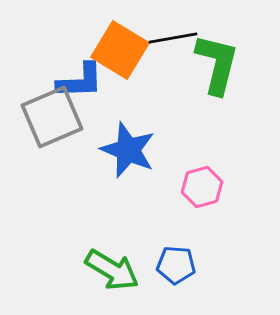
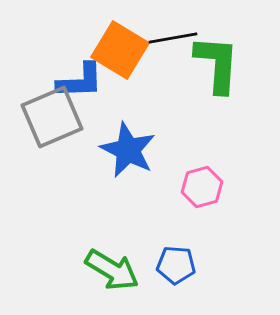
green L-shape: rotated 10 degrees counterclockwise
blue star: rotated 4 degrees clockwise
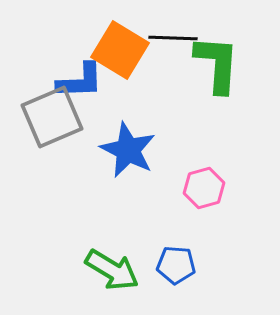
black line: rotated 12 degrees clockwise
pink hexagon: moved 2 px right, 1 px down
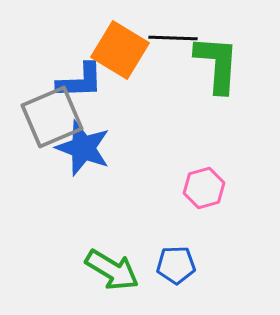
blue star: moved 45 px left, 2 px up; rotated 6 degrees counterclockwise
blue pentagon: rotated 6 degrees counterclockwise
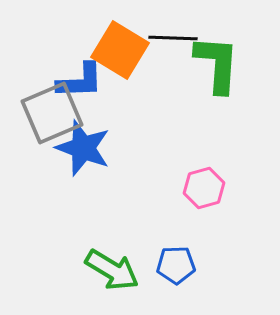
gray square: moved 4 px up
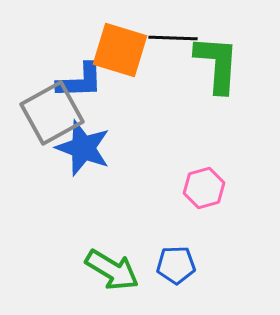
orange square: rotated 14 degrees counterclockwise
gray square: rotated 6 degrees counterclockwise
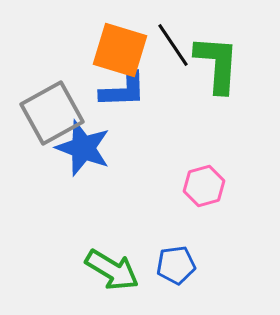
black line: moved 7 px down; rotated 54 degrees clockwise
blue L-shape: moved 43 px right, 9 px down
pink hexagon: moved 2 px up
blue pentagon: rotated 6 degrees counterclockwise
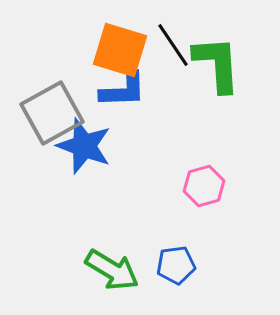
green L-shape: rotated 8 degrees counterclockwise
blue star: moved 1 px right, 2 px up
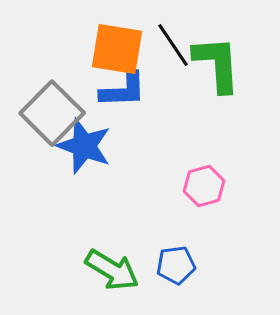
orange square: moved 3 px left, 1 px up; rotated 8 degrees counterclockwise
gray square: rotated 16 degrees counterclockwise
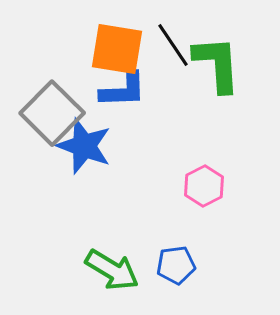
pink hexagon: rotated 12 degrees counterclockwise
